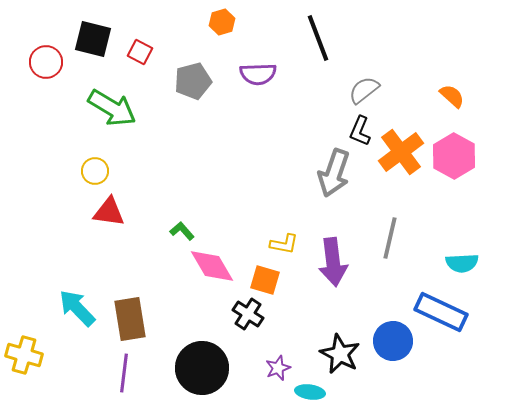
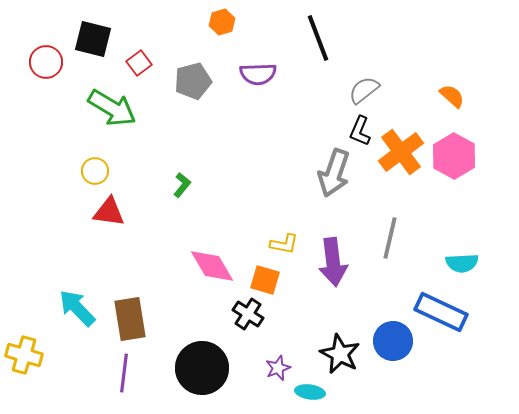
red square: moved 1 px left, 11 px down; rotated 25 degrees clockwise
green L-shape: moved 46 px up; rotated 80 degrees clockwise
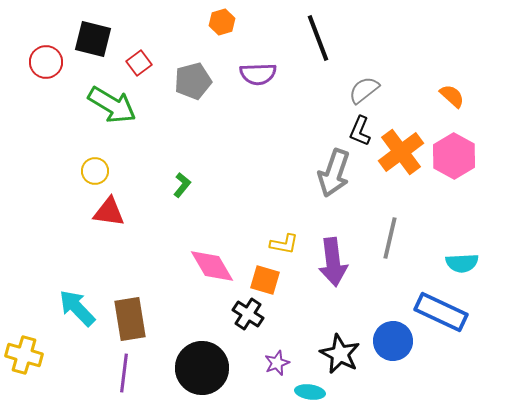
green arrow: moved 3 px up
purple star: moved 1 px left, 5 px up
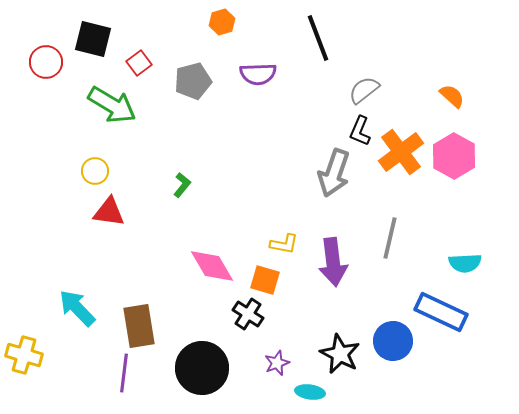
cyan semicircle: moved 3 px right
brown rectangle: moved 9 px right, 7 px down
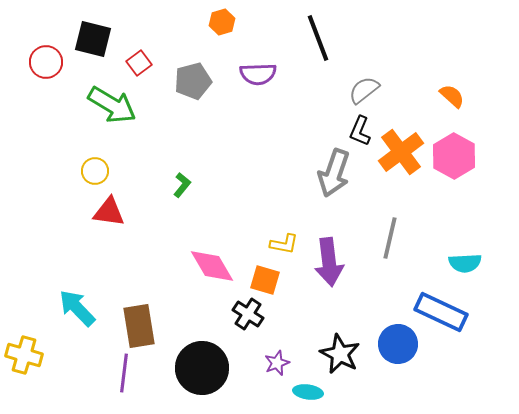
purple arrow: moved 4 px left
blue circle: moved 5 px right, 3 px down
cyan ellipse: moved 2 px left
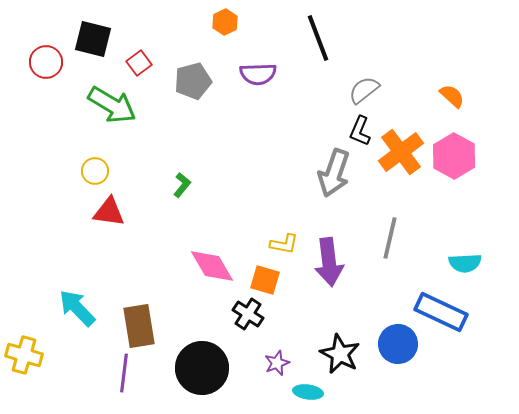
orange hexagon: moved 3 px right; rotated 10 degrees counterclockwise
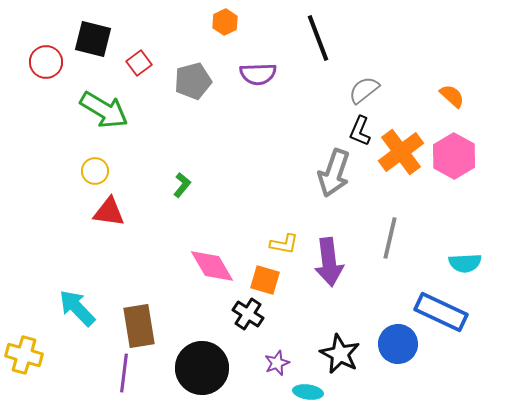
green arrow: moved 8 px left, 5 px down
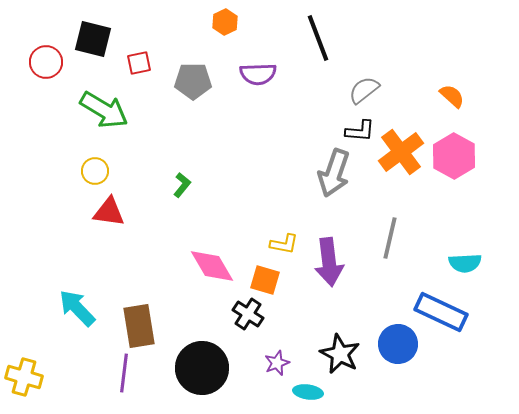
red square: rotated 25 degrees clockwise
gray pentagon: rotated 15 degrees clockwise
black L-shape: rotated 108 degrees counterclockwise
yellow cross: moved 22 px down
